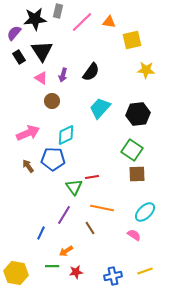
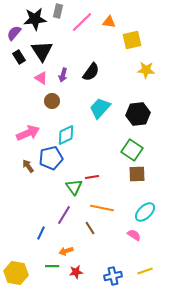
blue pentagon: moved 2 px left, 1 px up; rotated 15 degrees counterclockwise
orange arrow: rotated 16 degrees clockwise
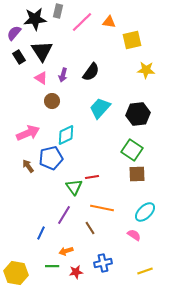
blue cross: moved 10 px left, 13 px up
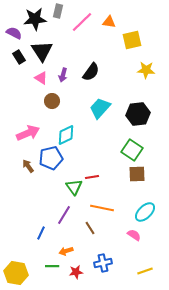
purple semicircle: rotated 77 degrees clockwise
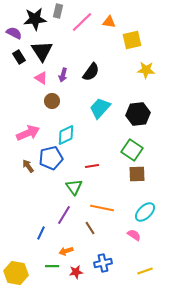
red line: moved 11 px up
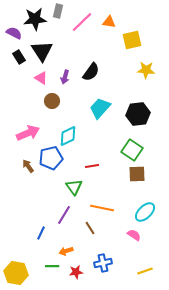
purple arrow: moved 2 px right, 2 px down
cyan diamond: moved 2 px right, 1 px down
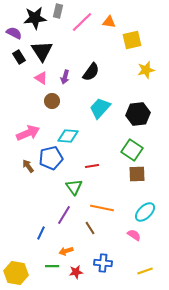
black star: moved 1 px up
yellow star: rotated 18 degrees counterclockwise
cyan diamond: rotated 30 degrees clockwise
blue cross: rotated 18 degrees clockwise
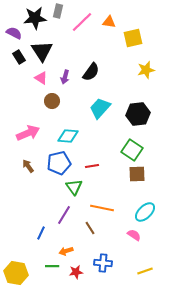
yellow square: moved 1 px right, 2 px up
blue pentagon: moved 8 px right, 5 px down
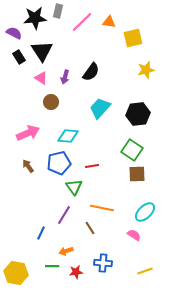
brown circle: moved 1 px left, 1 px down
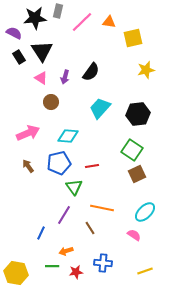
brown square: rotated 24 degrees counterclockwise
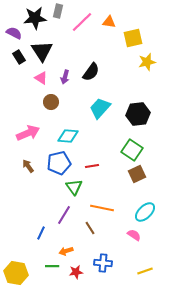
yellow star: moved 1 px right, 8 px up
